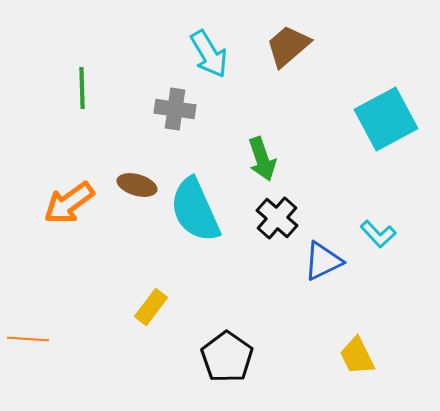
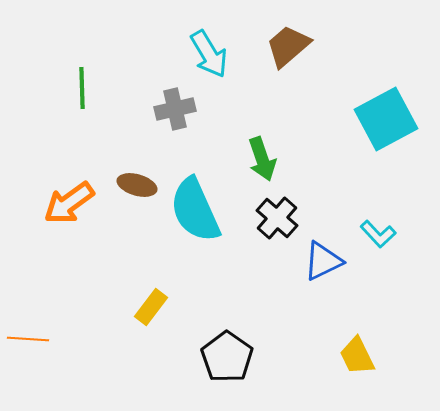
gray cross: rotated 21 degrees counterclockwise
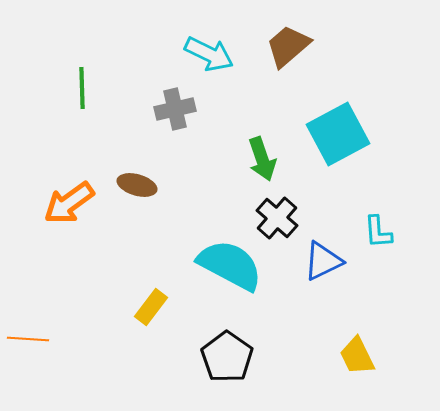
cyan arrow: rotated 33 degrees counterclockwise
cyan square: moved 48 px left, 15 px down
cyan semicircle: moved 35 px right, 55 px down; rotated 142 degrees clockwise
cyan L-shape: moved 2 px up; rotated 39 degrees clockwise
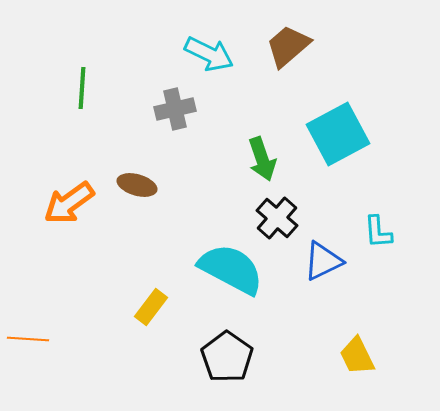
green line: rotated 6 degrees clockwise
cyan semicircle: moved 1 px right, 4 px down
